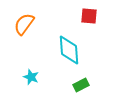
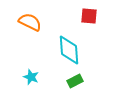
orange semicircle: moved 6 px right, 2 px up; rotated 80 degrees clockwise
green rectangle: moved 6 px left, 4 px up
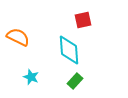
red square: moved 6 px left, 4 px down; rotated 18 degrees counterclockwise
orange semicircle: moved 12 px left, 15 px down
green rectangle: rotated 21 degrees counterclockwise
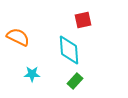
cyan star: moved 1 px right, 3 px up; rotated 21 degrees counterclockwise
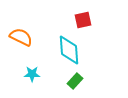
orange semicircle: moved 3 px right
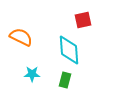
green rectangle: moved 10 px left, 1 px up; rotated 28 degrees counterclockwise
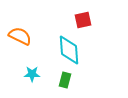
orange semicircle: moved 1 px left, 1 px up
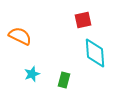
cyan diamond: moved 26 px right, 3 px down
cyan star: rotated 21 degrees counterclockwise
green rectangle: moved 1 px left
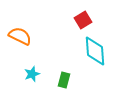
red square: rotated 18 degrees counterclockwise
cyan diamond: moved 2 px up
